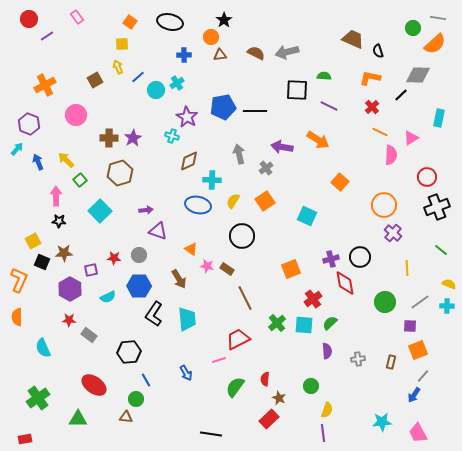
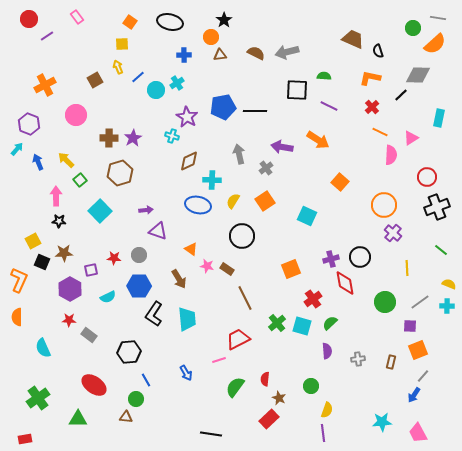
cyan square at (304, 325): moved 2 px left, 1 px down; rotated 12 degrees clockwise
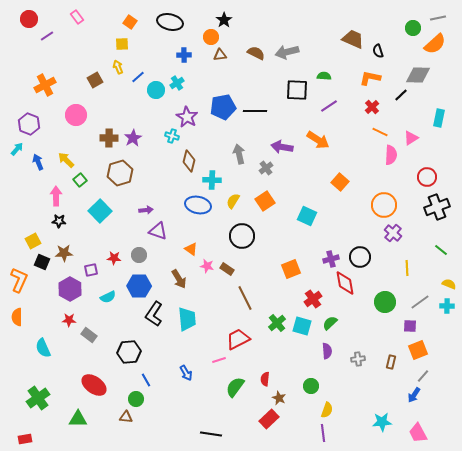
gray line at (438, 18): rotated 21 degrees counterclockwise
purple line at (329, 106): rotated 60 degrees counterclockwise
brown diamond at (189, 161): rotated 50 degrees counterclockwise
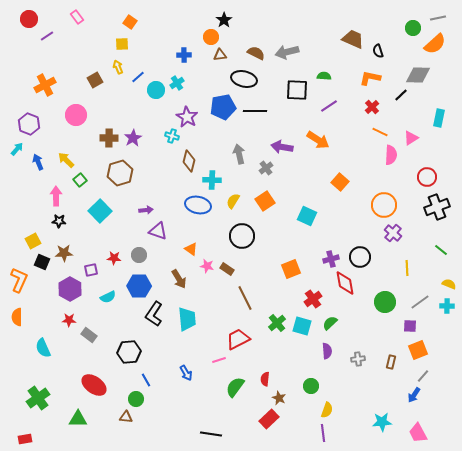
black ellipse at (170, 22): moved 74 px right, 57 px down
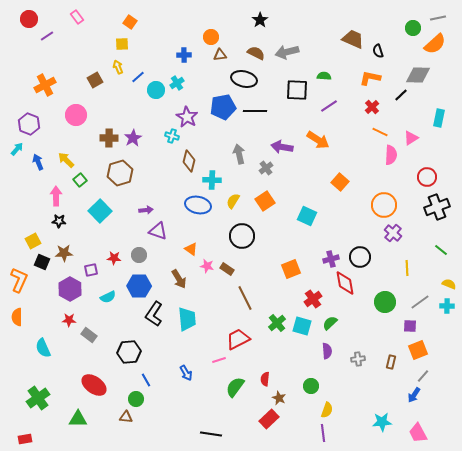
black star at (224, 20): moved 36 px right
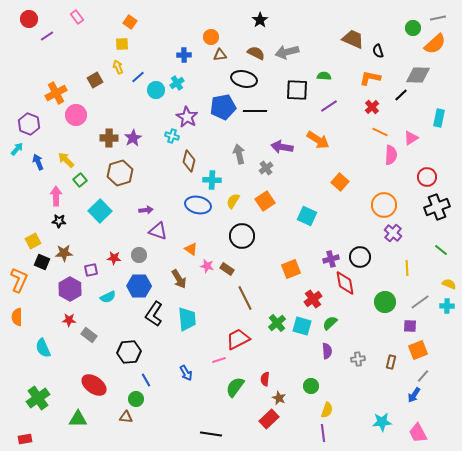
orange cross at (45, 85): moved 11 px right, 8 px down
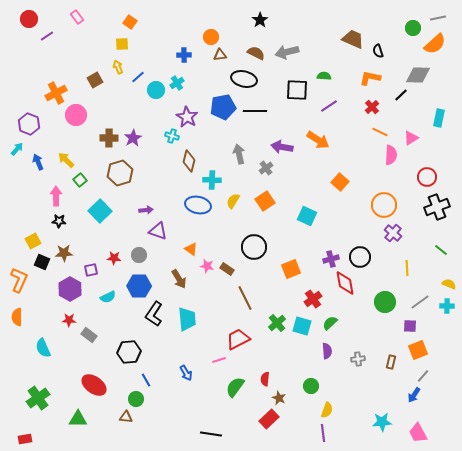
black circle at (242, 236): moved 12 px right, 11 px down
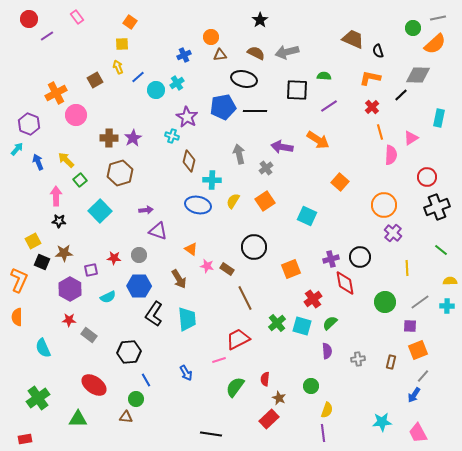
blue cross at (184, 55): rotated 24 degrees counterclockwise
orange line at (380, 132): rotated 49 degrees clockwise
yellow semicircle at (449, 284): moved 1 px right, 3 px up; rotated 24 degrees counterclockwise
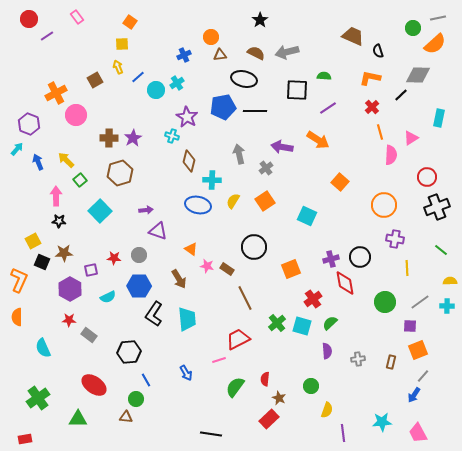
brown trapezoid at (353, 39): moved 3 px up
purple line at (329, 106): moved 1 px left, 2 px down
purple cross at (393, 233): moved 2 px right, 6 px down; rotated 30 degrees counterclockwise
purple line at (323, 433): moved 20 px right
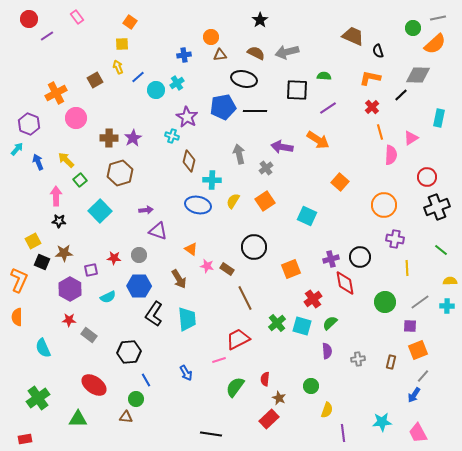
blue cross at (184, 55): rotated 16 degrees clockwise
pink circle at (76, 115): moved 3 px down
